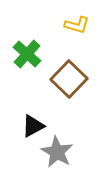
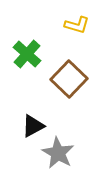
gray star: moved 1 px right, 1 px down
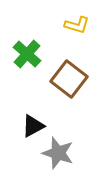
brown square: rotated 6 degrees counterclockwise
gray star: rotated 12 degrees counterclockwise
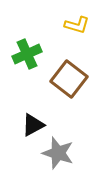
green cross: rotated 24 degrees clockwise
black triangle: moved 1 px up
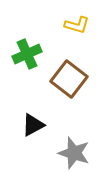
gray star: moved 16 px right
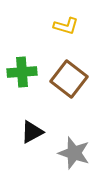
yellow L-shape: moved 11 px left, 1 px down
green cross: moved 5 px left, 18 px down; rotated 20 degrees clockwise
black triangle: moved 1 px left, 7 px down
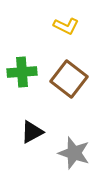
yellow L-shape: rotated 10 degrees clockwise
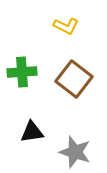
brown square: moved 5 px right
black triangle: rotated 20 degrees clockwise
gray star: moved 1 px right, 1 px up
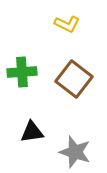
yellow L-shape: moved 1 px right, 2 px up
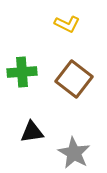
gray star: moved 1 px left, 1 px down; rotated 12 degrees clockwise
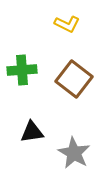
green cross: moved 2 px up
